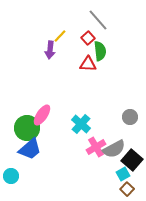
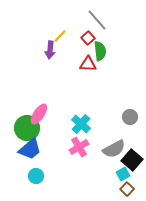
gray line: moved 1 px left
pink ellipse: moved 3 px left, 1 px up
pink cross: moved 17 px left
cyan circle: moved 25 px right
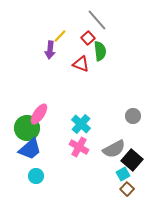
red triangle: moved 7 px left; rotated 18 degrees clockwise
gray circle: moved 3 px right, 1 px up
pink cross: rotated 30 degrees counterclockwise
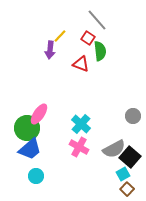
red square: rotated 16 degrees counterclockwise
black square: moved 2 px left, 3 px up
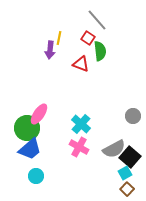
yellow line: moved 1 px left, 2 px down; rotated 32 degrees counterclockwise
cyan square: moved 2 px right, 1 px up
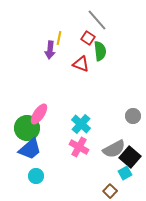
brown square: moved 17 px left, 2 px down
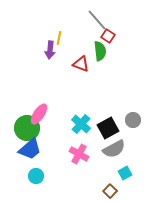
red square: moved 20 px right, 2 px up
gray circle: moved 4 px down
pink cross: moved 7 px down
black square: moved 22 px left, 29 px up; rotated 20 degrees clockwise
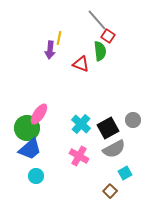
pink cross: moved 2 px down
